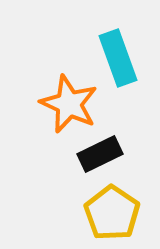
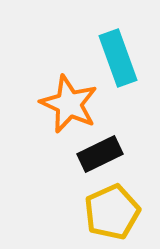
yellow pentagon: moved 1 px up; rotated 14 degrees clockwise
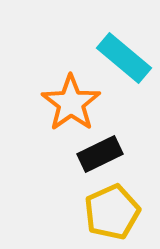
cyan rectangle: moved 6 px right; rotated 30 degrees counterclockwise
orange star: moved 2 px right, 1 px up; rotated 12 degrees clockwise
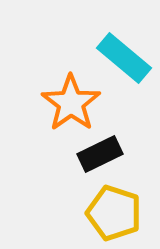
yellow pentagon: moved 2 px right, 1 px down; rotated 30 degrees counterclockwise
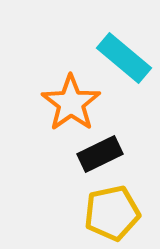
yellow pentagon: moved 2 px left; rotated 30 degrees counterclockwise
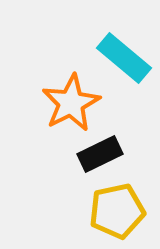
orange star: rotated 8 degrees clockwise
yellow pentagon: moved 5 px right, 2 px up
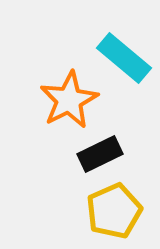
orange star: moved 2 px left, 3 px up
yellow pentagon: moved 3 px left; rotated 12 degrees counterclockwise
